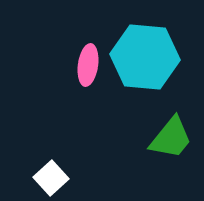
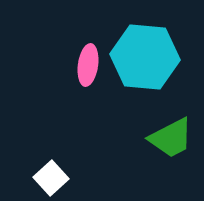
green trapezoid: rotated 24 degrees clockwise
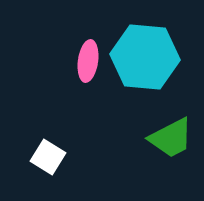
pink ellipse: moved 4 px up
white square: moved 3 px left, 21 px up; rotated 16 degrees counterclockwise
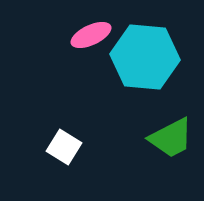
pink ellipse: moved 3 px right, 26 px up; rotated 57 degrees clockwise
white square: moved 16 px right, 10 px up
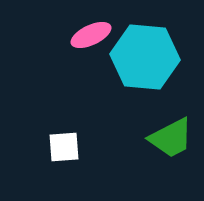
white square: rotated 36 degrees counterclockwise
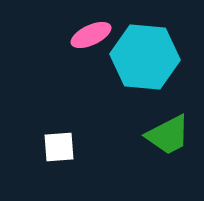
green trapezoid: moved 3 px left, 3 px up
white square: moved 5 px left
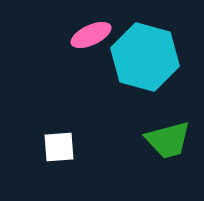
cyan hexagon: rotated 10 degrees clockwise
green trapezoid: moved 5 px down; rotated 12 degrees clockwise
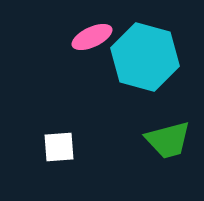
pink ellipse: moved 1 px right, 2 px down
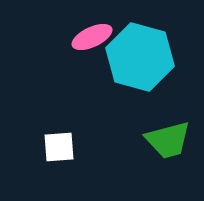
cyan hexagon: moved 5 px left
